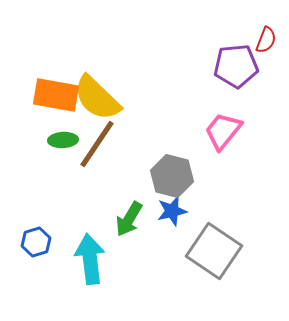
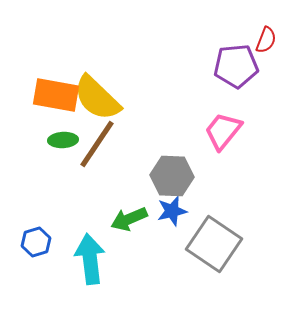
gray hexagon: rotated 12 degrees counterclockwise
green arrow: rotated 36 degrees clockwise
gray square: moved 7 px up
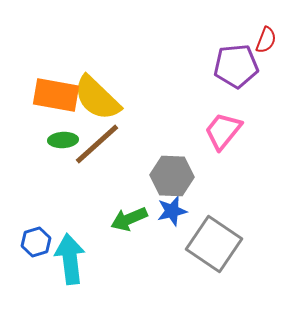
brown line: rotated 14 degrees clockwise
cyan arrow: moved 20 px left
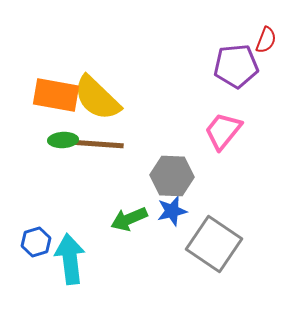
brown line: rotated 46 degrees clockwise
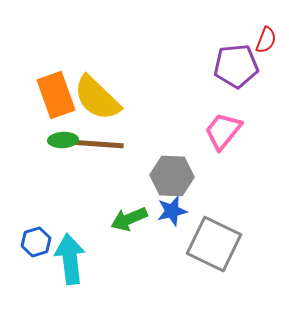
orange rectangle: rotated 60 degrees clockwise
gray square: rotated 8 degrees counterclockwise
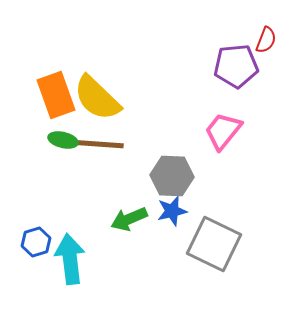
green ellipse: rotated 16 degrees clockwise
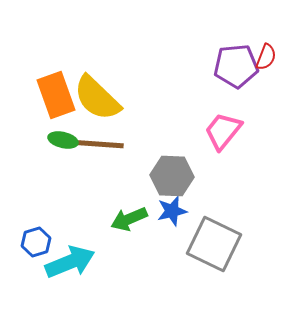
red semicircle: moved 17 px down
cyan arrow: moved 3 px down; rotated 75 degrees clockwise
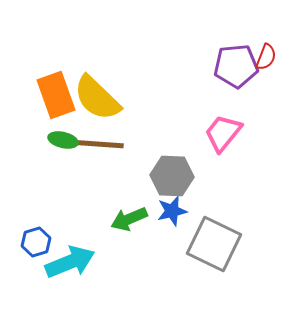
pink trapezoid: moved 2 px down
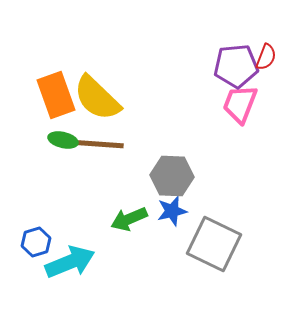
pink trapezoid: moved 17 px right, 29 px up; rotated 18 degrees counterclockwise
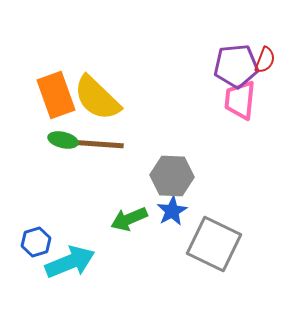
red semicircle: moved 1 px left, 3 px down
pink trapezoid: moved 4 px up; rotated 15 degrees counterclockwise
blue star: rotated 16 degrees counterclockwise
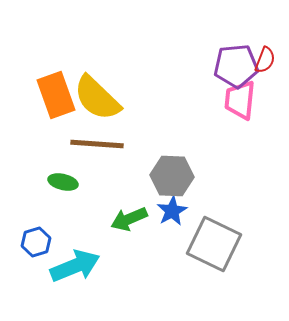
green ellipse: moved 42 px down
cyan arrow: moved 5 px right, 4 px down
